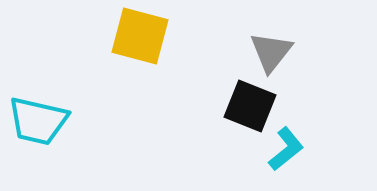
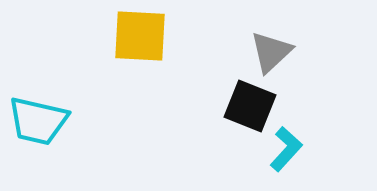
yellow square: rotated 12 degrees counterclockwise
gray triangle: rotated 9 degrees clockwise
cyan L-shape: rotated 9 degrees counterclockwise
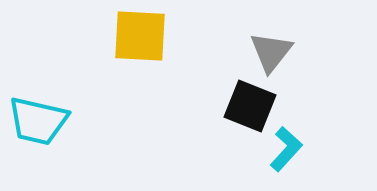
gray triangle: rotated 9 degrees counterclockwise
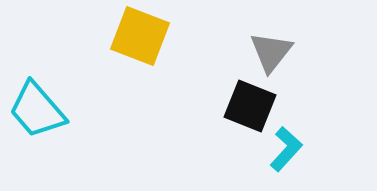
yellow square: rotated 18 degrees clockwise
cyan trapezoid: moved 1 px left, 11 px up; rotated 36 degrees clockwise
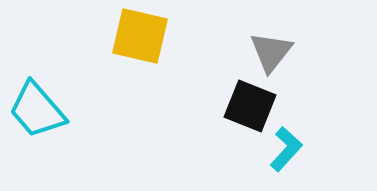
yellow square: rotated 8 degrees counterclockwise
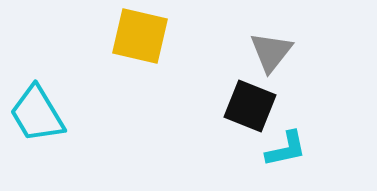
cyan trapezoid: moved 4 px down; rotated 10 degrees clockwise
cyan L-shape: rotated 36 degrees clockwise
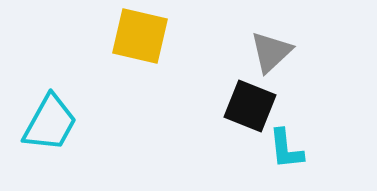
gray triangle: rotated 9 degrees clockwise
cyan trapezoid: moved 13 px right, 9 px down; rotated 120 degrees counterclockwise
cyan L-shape: rotated 96 degrees clockwise
